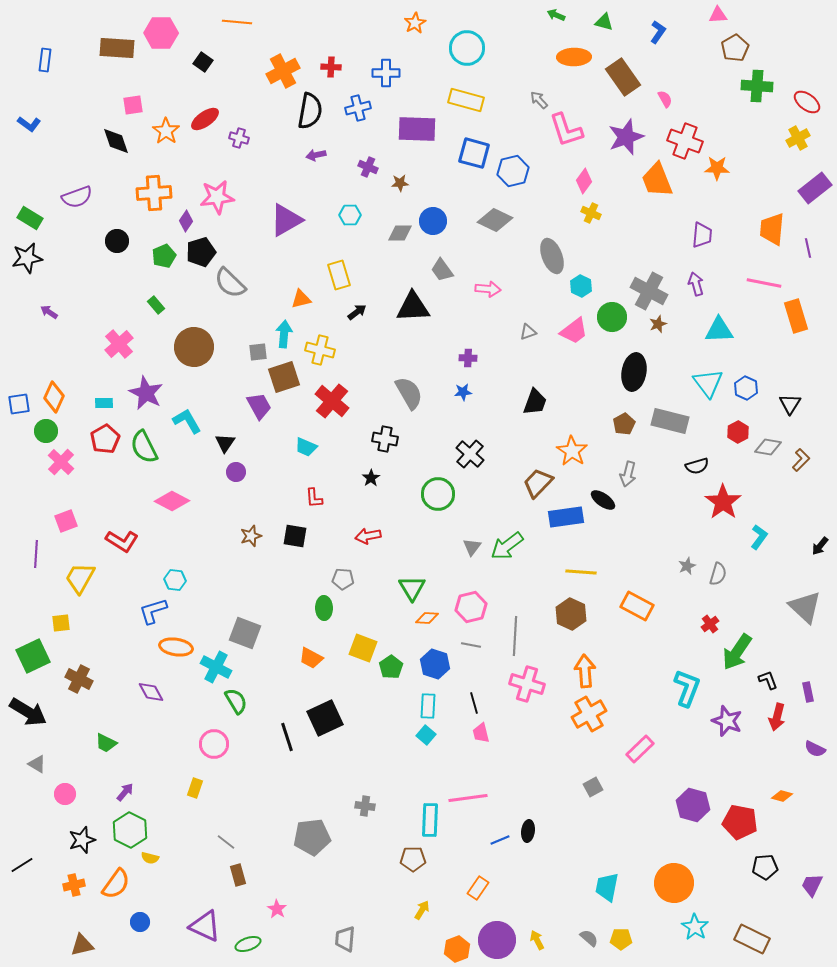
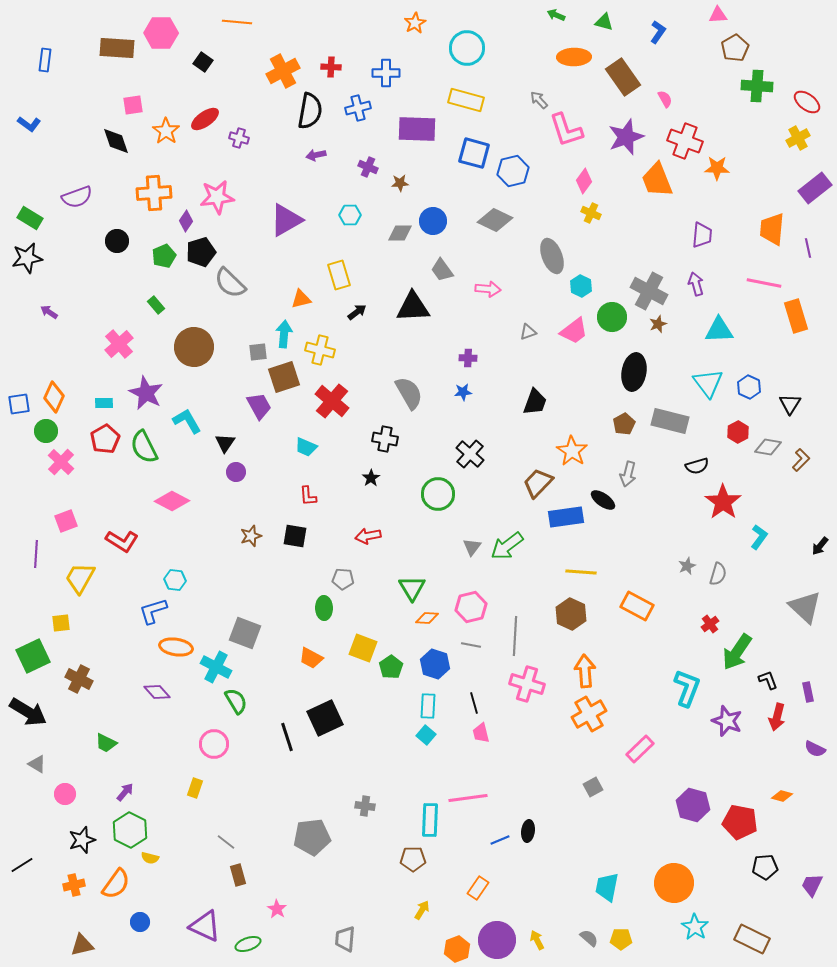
blue hexagon at (746, 388): moved 3 px right, 1 px up
red L-shape at (314, 498): moved 6 px left, 2 px up
purple diamond at (151, 692): moved 6 px right; rotated 12 degrees counterclockwise
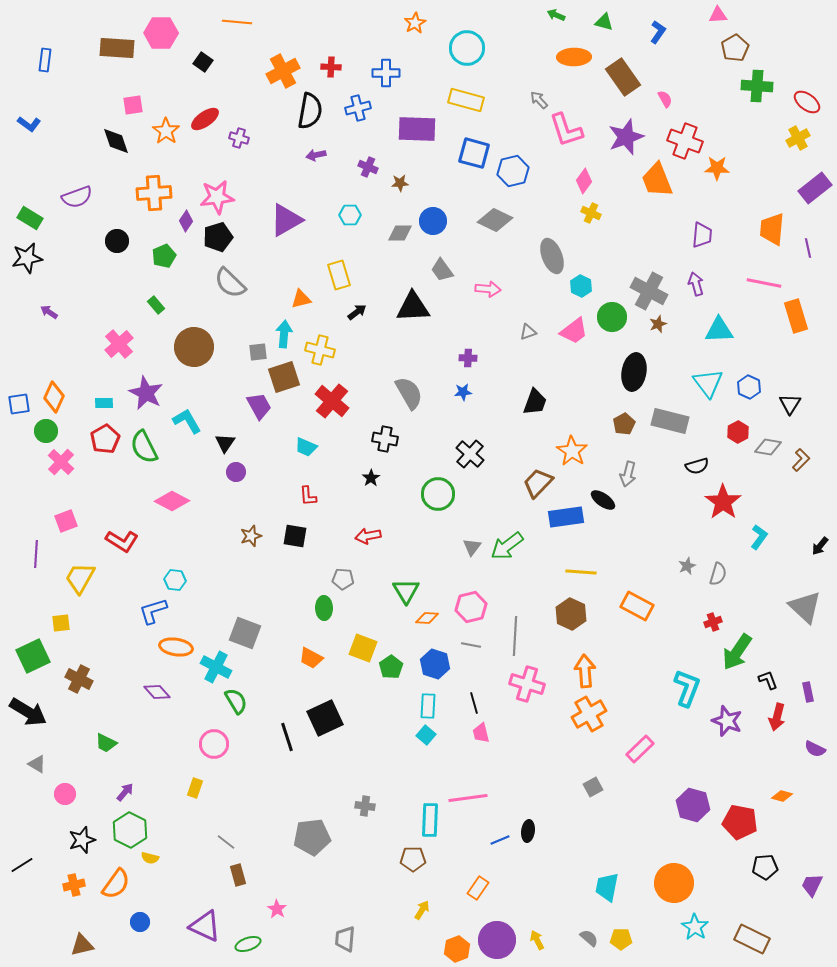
black pentagon at (201, 252): moved 17 px right, 15 px up
green triangle at (412, 588): moved 6 px left, 3 px down
red cross at (710, 624): moved 3 px right, 2 px up; rotated 18 degrees clockwise
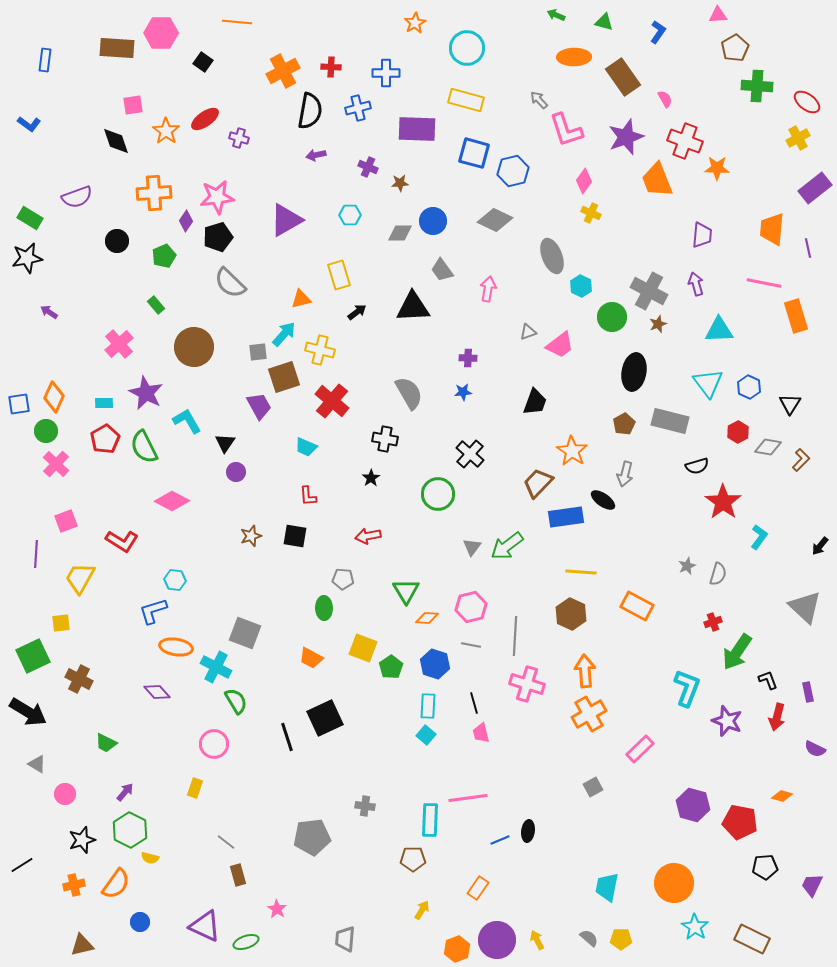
pink arrow at (488, 289): rotated 85 degrees counterclockwise
pink trapezoid at (574, 331): moved 14 px left, 14 px down
cyan arrow at (284, 334): rotated 36 degrees clockwise
pink cross at (61, 462): moved 5 px left, 2 px down
gray arrow at (628, 474): moved 3 px left
green ellipse at (248, 944): moved 2 px left, 2 px up
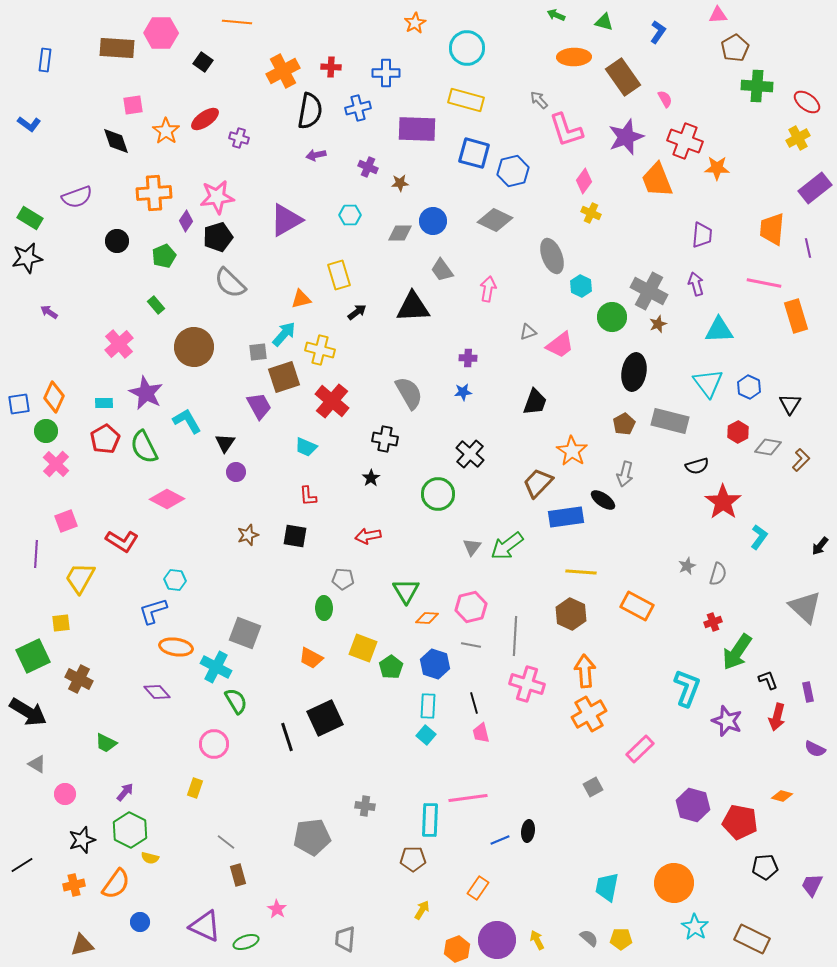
pink diamond at (172, 501): moved 5 px left, 2 px up
brown star at (251, 536): moved 3 px left, 1 px up
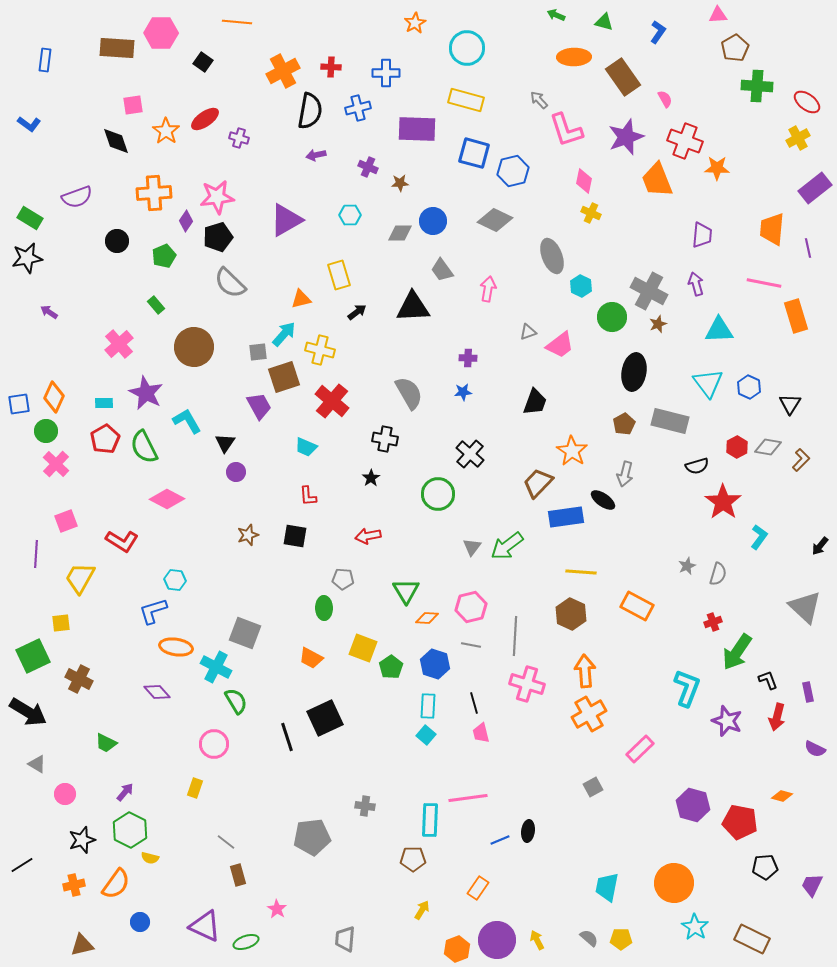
pink diamond at (584, 181): rotated 25 degrees counterclockwise
red hexagon at (738, 432): moved 1 px left, 15 px down
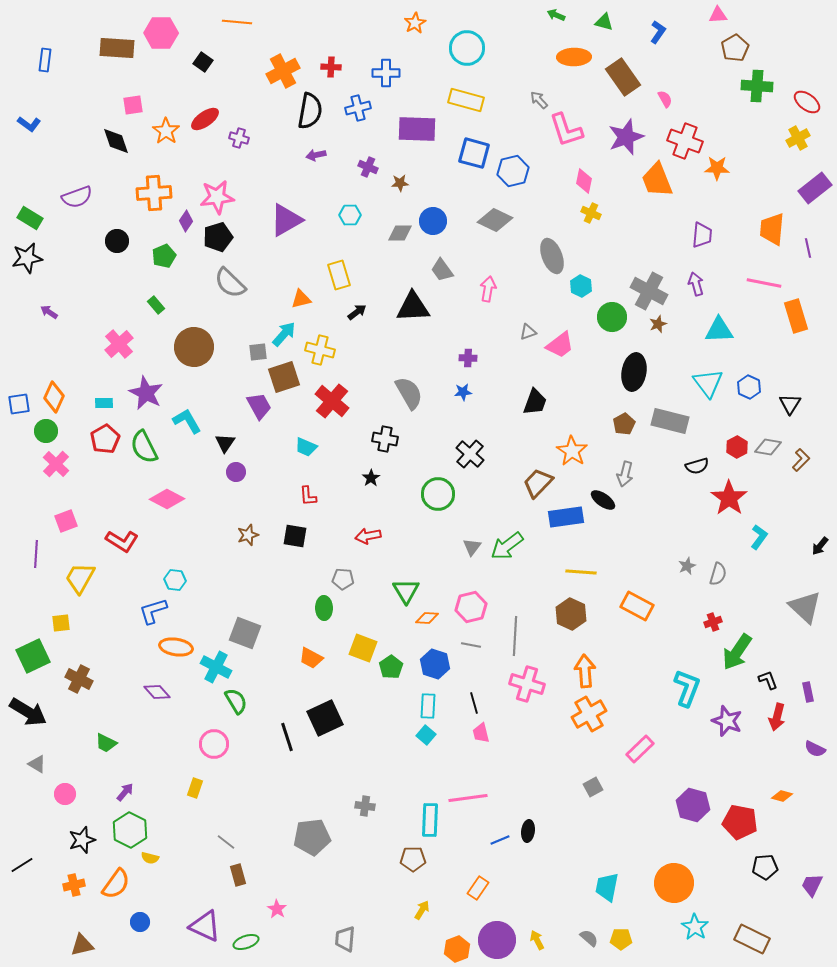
red star at (723, 502): moved 6 px right, 4 px up
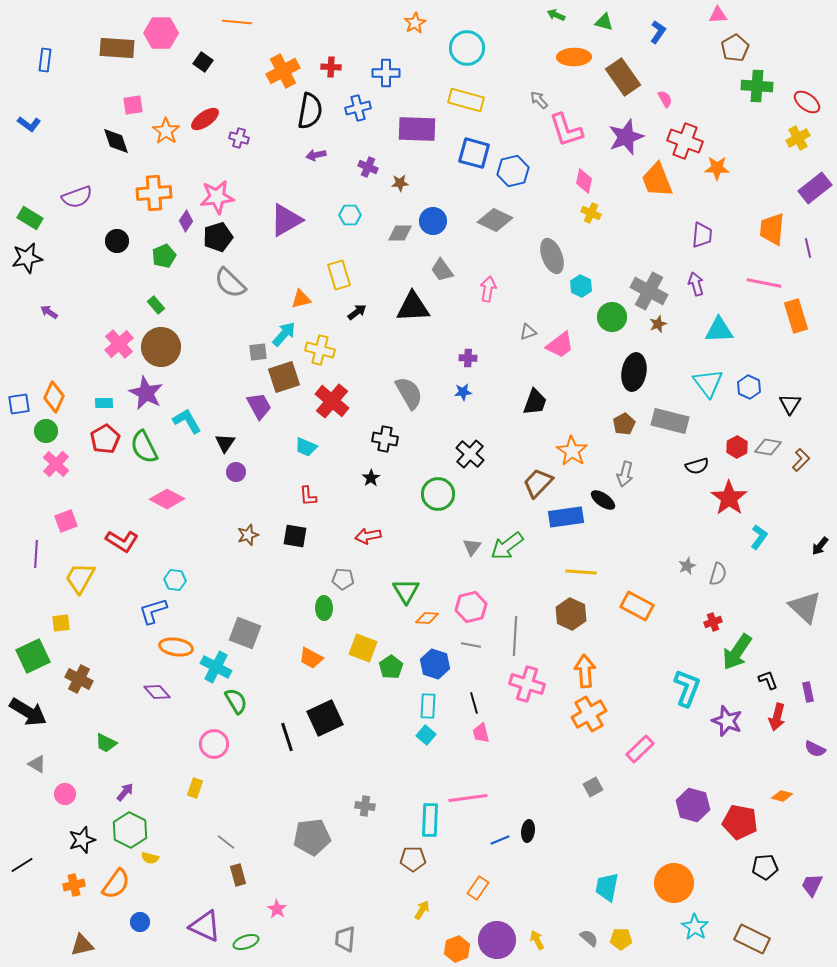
brown circle at (194, 347): moved 33 px left
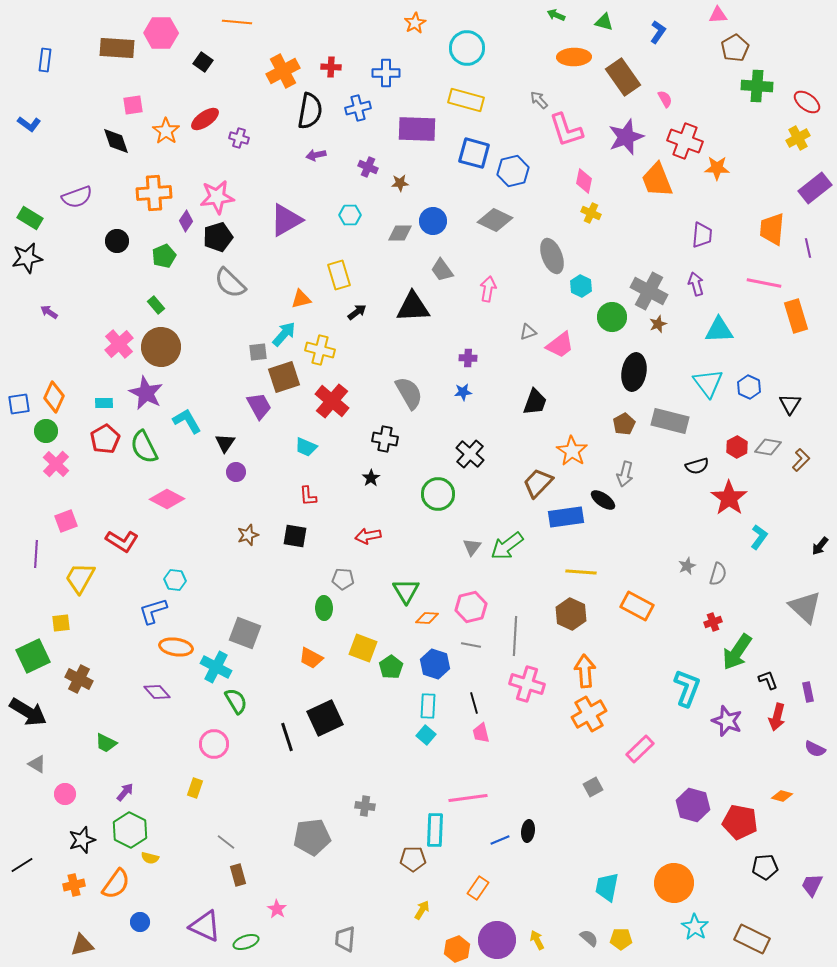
cyan rectangle at (430, 820): moved 5 px right, 10 px down
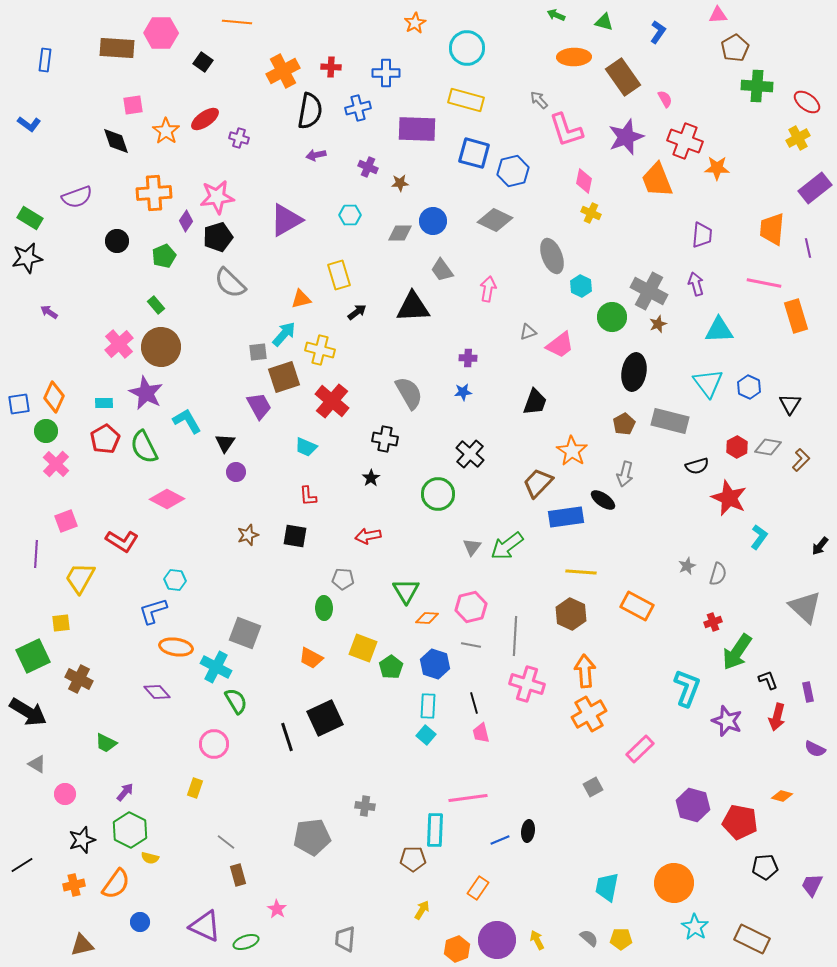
red star at (729, 498): rotated 12 degrees counterclockwise
